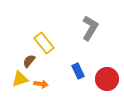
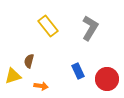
yellow rectangle: moved 4 px right, 17 px up
brown semicircle: rotated 24 degrees counterclockwise
yellow triangle: moved 7 px left, 3 px up
orange arrow: moved 2 px down
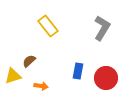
gray L-shape: moved 12 px right
brown semicircle: rotated 32 degrees clockwise
blue rectangle: rotated 35 degrees clockwise
red circle: moved 1 px left, 1 px up
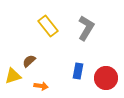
gray L-shape: moved 16 px left
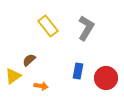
brown semicircle: moved 1 px up
yellow triangle: rotated 18 degrees counterclockwise
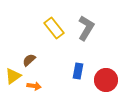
yellow rectangle: moved 6 px right, 2 px down
red circle: moved 2 px down
orange arrow: moved 7 px left
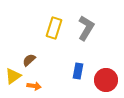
yellow rectangle: rotated 55 degrees clockwise
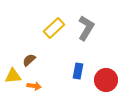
yellow rectangle: rotated 30 degrees clockwise
yellow triangle: rotated 30 degrees clockwise
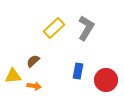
brown semicircle: moved 4 px right, 1 px down
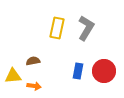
yellow rectangle: moved 3 px right; rotated 35 degrees counterclockwise
brown semicircle: rotated 32 degrees clockwise
red circle: moved 2 px left, 9 px up
